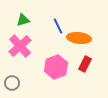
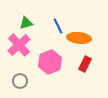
green triangle: moved 3 px right, 3 px down
pink cross: moved 1 px left, 1 px up
pink hexagon: moved 6 px left, 5 px up
gray circle: moved 8 px right, 2 px up
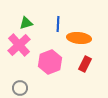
blue line: moved 2 px up; rotated 28 degrees clockwise
gray circle: moved 7 px down
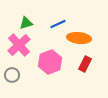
blue line: rotated 63 degrees clockwise
gray circle: moved 8 px left, 13 px up
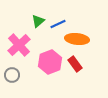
green triangle: moved 12 px right, 2 px up; rotated 24 degrees counterclockwise
orange ellipse: moved 2 px left, 1 px down
red rectangle: moved 10 px left; rotated 63 degrees counterclockwise
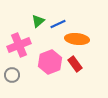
pink cross: rotated 20 degrees clockwise
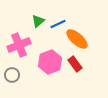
orange ellipse: rotated 35 degrees clockwise
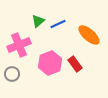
orange ellipse: moved 12 px right, 4 px up
pink hexagon: moved 1 px down
gray circle: moved 1 px up
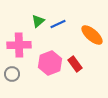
orange ellipse: moved 3 px right
pink cross: rotated 20 degrees clockwise
